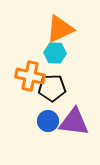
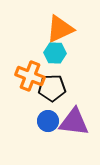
orange cross: rotated 8 degrees clockwise
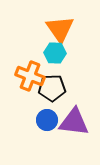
orange triangle: rotated 40 degrees counterclockwise
blue circle: moved 1 px left, 1 px up
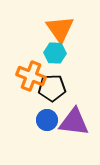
orange cross: moved 1 px right
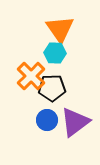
orange cross: rotated 24 degrees clockwise
purple triangle: moved 1 px right; rotated 44 degrees counterclockwise
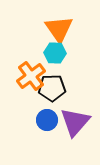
orange triangle: moved 1 px left
orange cross: rotated 8 degrees clockwise
purple triangle: rotated 12 degrees counterclockwise
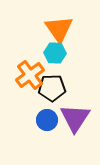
orange cross: moved 1 px left, 1 px up
purple triangle: moved 4 px up; rotated 8 degrees counterclockwise
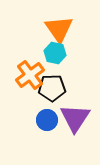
cyan hexagon: rotated 10 degrees clockwise
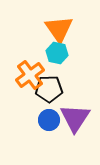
cyan hexagon: moved 2 px right
black pentagon: moved 3 px left, 1 px down
blue circle: moved 2 px right
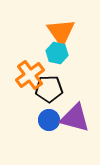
orange triangle: moved 2 px right, 3 px down
purple triangle: rotated 48 degrees counterclockwise
